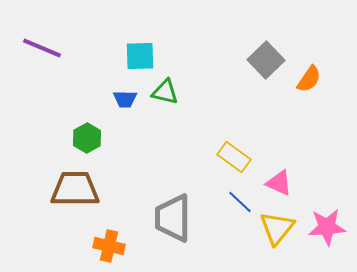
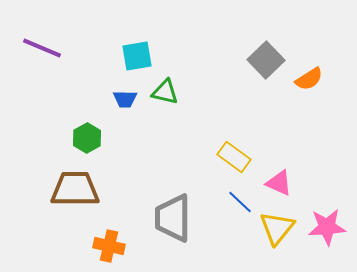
cyan square: moved 3 px left; rotated 8 degrees counterclockwise
orange semicircle: rotated 24 degrees clockwise
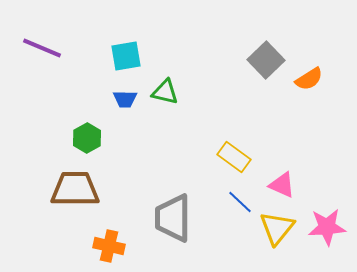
cyan square: moved 11 px left
pink triangle: moved 3 px right, 2 px down
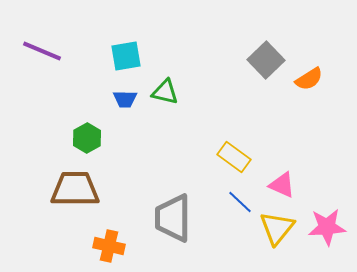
purple line: moved 3 px down
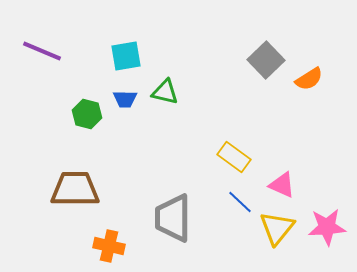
green hexagon: moved 24 px up; rotated 16 degrees counterclockwise
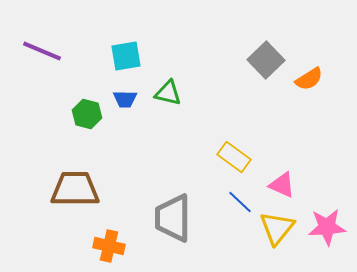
green triangle: moved 3 px right, 1 px down
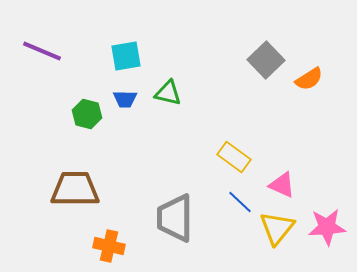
gray trapezoid: moved 2 px right
